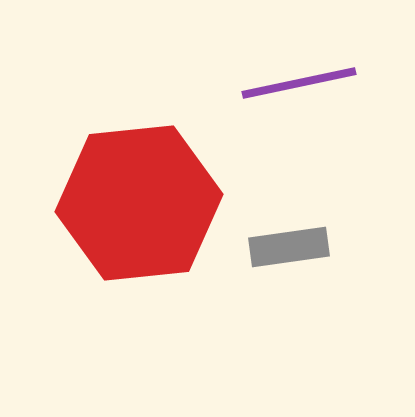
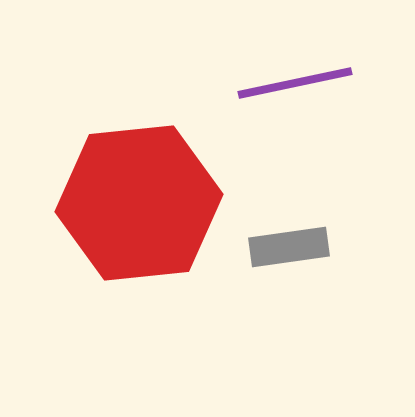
purple line: moved 4 px left
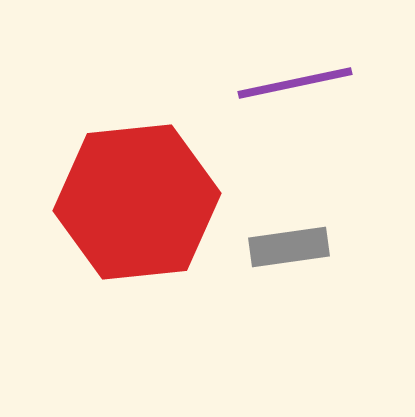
red hexagon: moved 2 px left, 1 px up
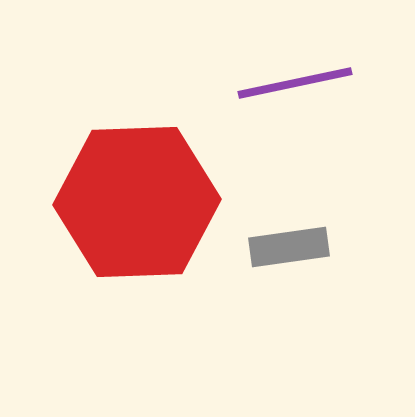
red hexagon: rotated 4 degrees clockwise
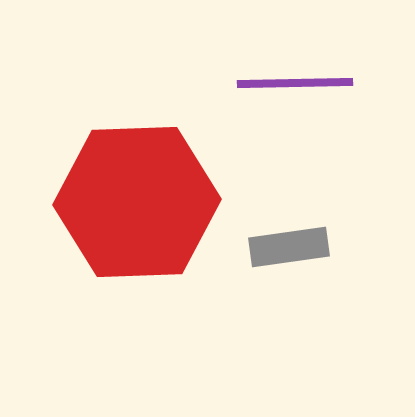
purple line: rotated 11 degrees clockwise
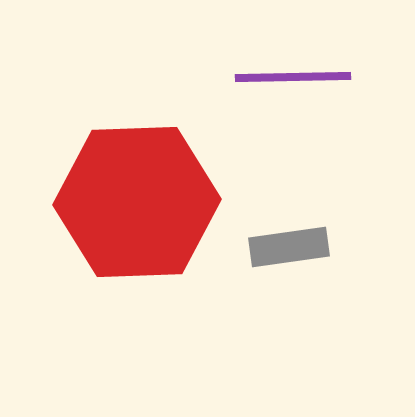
purple line: moved 2 px left, 6 px up
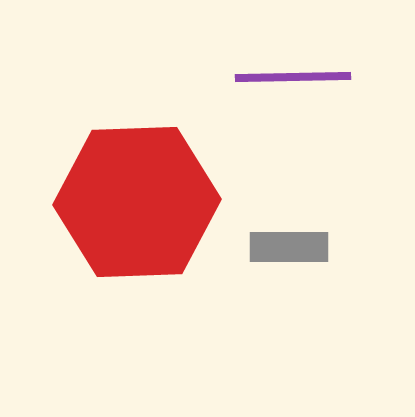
gray rectangle: rotated 8 degrees clockwise
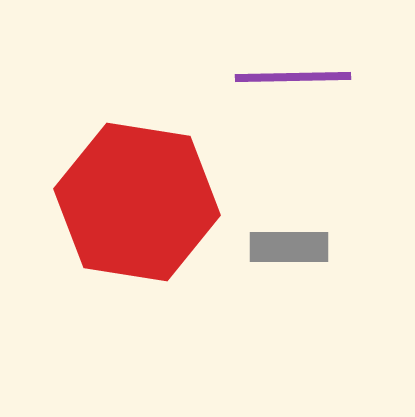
red hexagon: rotated 11 degrees clockwise
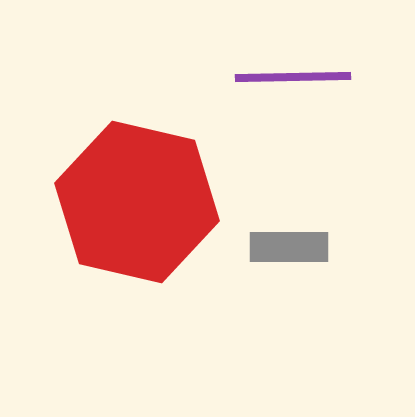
red hexagon: rotated 4 degrees clockwise
